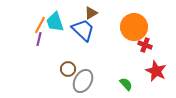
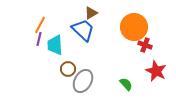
cyan trapezoid: moved 23 px down; rotated 15 degrees clockwise
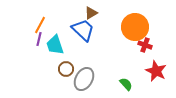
orange circle: moved 1 px right
cyan trapezoid: rotated 15 degrees counterclockwise
brown circle: moved 2 px left
gray ellipse: moved 1 px right, 2 px up
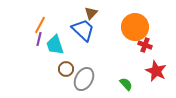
brown triangle: rotated 16 degrees counterclockwise
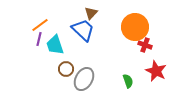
orange line: rotated 24 degrees clockwise
green semicircle: moved 2 px right, 3 px up; rotated 24 degrees clockwise
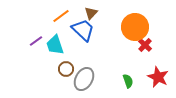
orange line: moved 21 px right, 9 px up
purple line: moved 3 px left, 2 px down; rotated 40 degrees clockwise
red cross: rotated 24 degrees clockwise
red star: moved 2 px right, 6 px down
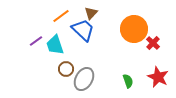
orange circle: moved 1 px left, 2 px down
red cross: moved 8 px right, 2 px up
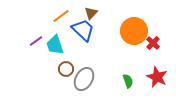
orange circle: moved 2 px down
red star: moved 1 px left
